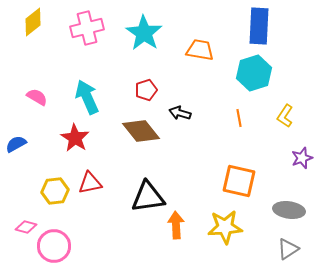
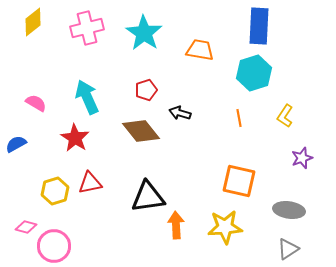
pink semicircle: moved 1 px left, 6 px down
yellow hexagon: rotated 12 degrees counterclockwise
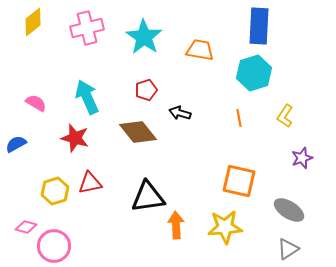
cyan star: moved 4 px down
brown diamond: moved 3 px left, 1 px down
red star: rotated 16 degrees counterclockwise
gray ellipse: rotated 24 degrees clockwise
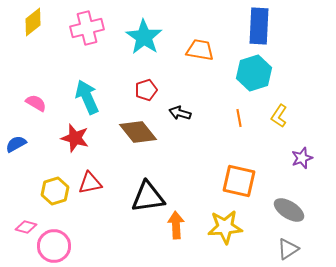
yellow L-shape: moved 6 px left
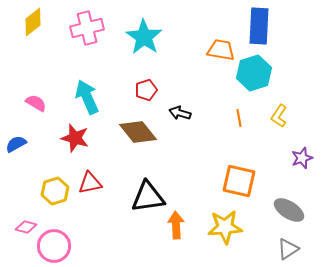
orange trapezoid: moved 21 px right
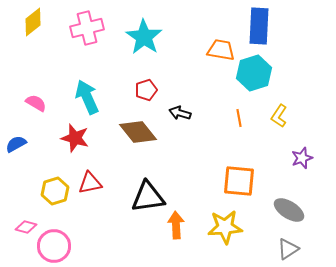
orange square: rotated 8 degrees counterclockwise
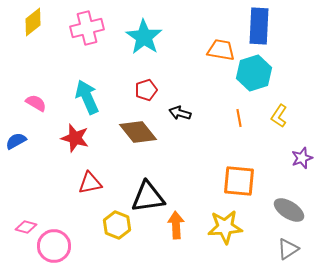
blue semicircle: moved 3 px up
yellow hexagon: moved 62 px right, 34 px down; rotated 20 degrees counterclockwise
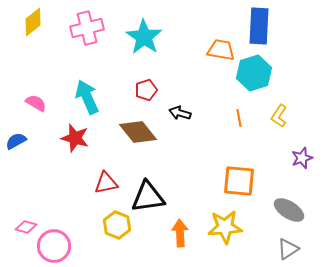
red triangle: moved 16 px right
orange arrow: moved 4 px right, 8 px down
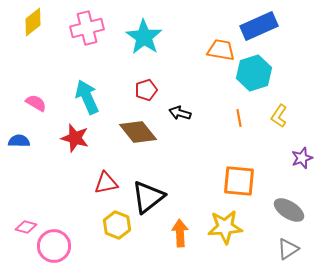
blue rectangle: rotated 63 degrees clockwise
blue semicircle: moved 3 px right; rotated 30 degrees clockwise
black triangle: rotated 30 degrees counterclockwise
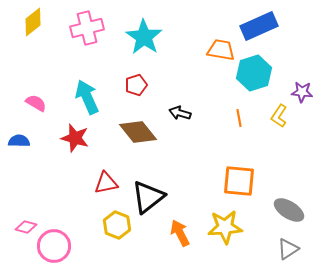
red pentagon: moved 10 px left, 5 px up
purple star: moved 66 px up; rotated 25 degrees clockwise
orange arrow: rotated 24 degrees counterclockwise
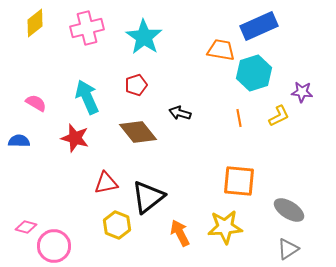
yellow diamond: moved 2 px right, 1 px down
yellow L-shape: rotated 150 degrees counterclockwise
